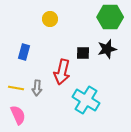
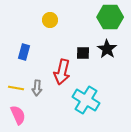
yellow circle: moved 1 px down
black star: rotated 24 degrees counterclockwise
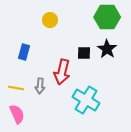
green hexagon: moved 3 px left
black square: moved 1 px right
gray arrow: moved 3 px right, 2 px up
pink semicircle: moved 1 px left, 1 px up
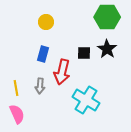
yellow circle: moved 4 px left, 2 px down
blue rectangle: moved 19 px right, 2 px down
yellow line: rotated 70 degrees clockwise
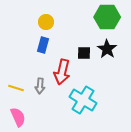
blue rectangle: moved 9 px up
yellow line: rotated 63 degrees counterclockwise
cyan cross: moved 3 px left
pink semicircle: moved 1 px right, 3 px down
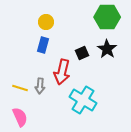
black square: moved 2 px left; rotated 24 degrees counterclockwise
yellow line: moved 4 px right
pink semicircle: moved 2 px right
